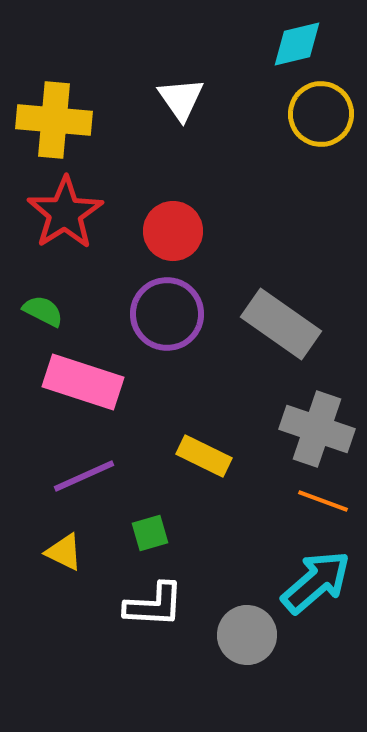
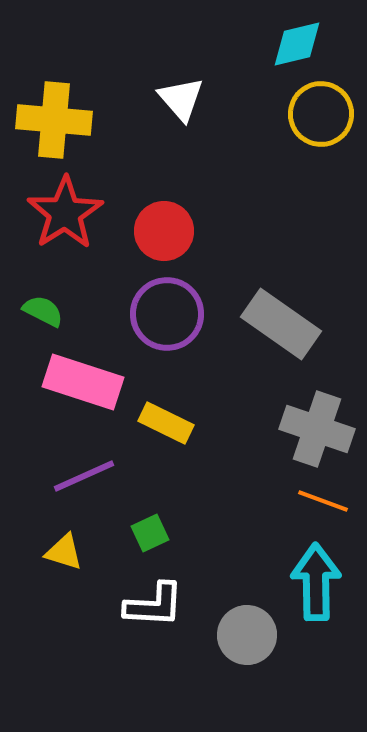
white triangle: rotated 6 degrees counterclockwise
red circle: moved 9 px left
yellow rectangle: moved 38 px left, 33 px up
green square: rotated 9 degrees counterclockwise
yellow triangle: rotated 9 degrees counterclockwise
cyan arrow: rotated 50 degrees counterclockwise
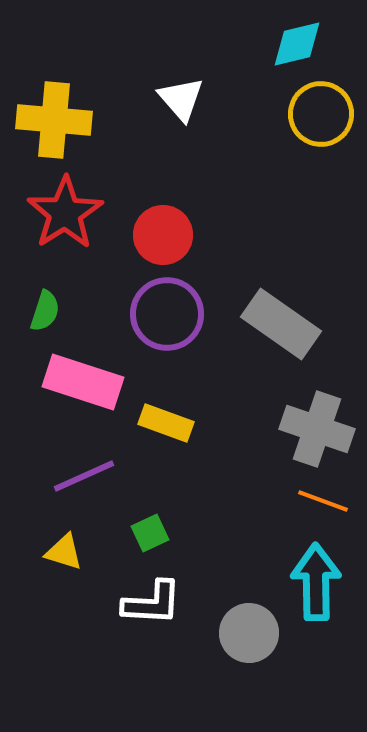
red circle: moved 1 px left, 4 px down
green semicircle: moved 2 px right; rotated 81 degrees clockwise
yellow rectangle: rotated 6 degrees counterclockwise
white L-shape: moved 2 px left, 2 px up
gray circle: moved 2 px right, 2 px up
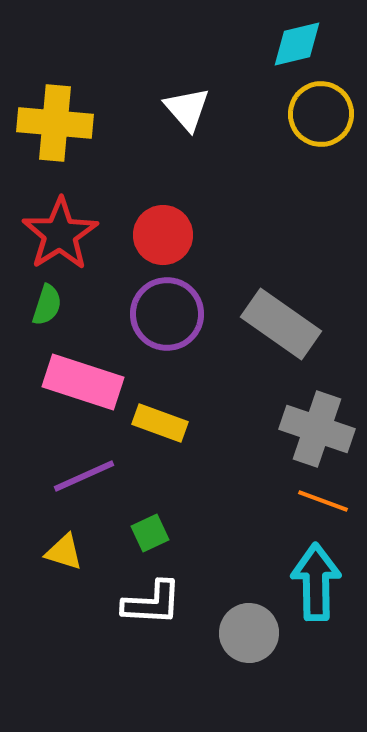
white triangle: moved 6 px right, 10 px down
yellow cross: moved 1 px right, 3 px down
red star: moved 5 px left, 21 px down
green semicircle: moved 2 px right, 6 px up
yellow rectangle: moved 6 px left
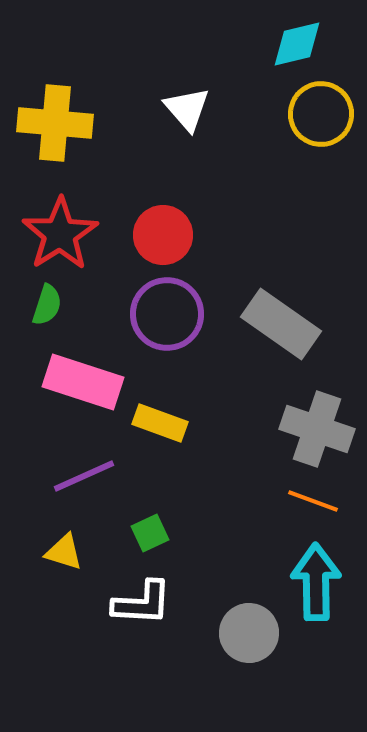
orange line: moved 10 px left
white L-shape: moved 10 px left
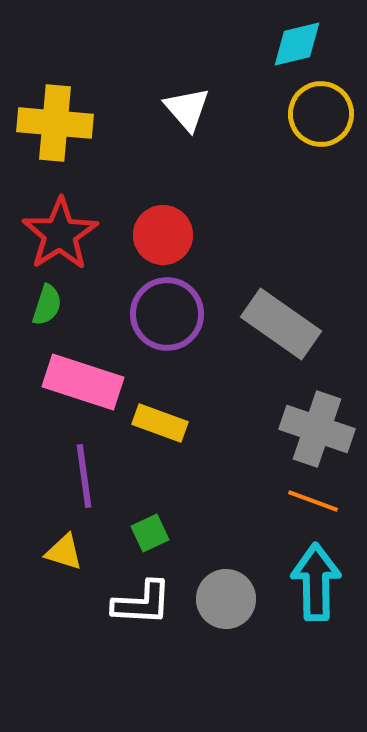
purple line: rotated 74 degrees counterclockwise
gray circle: moved 23 px left, 34 px up
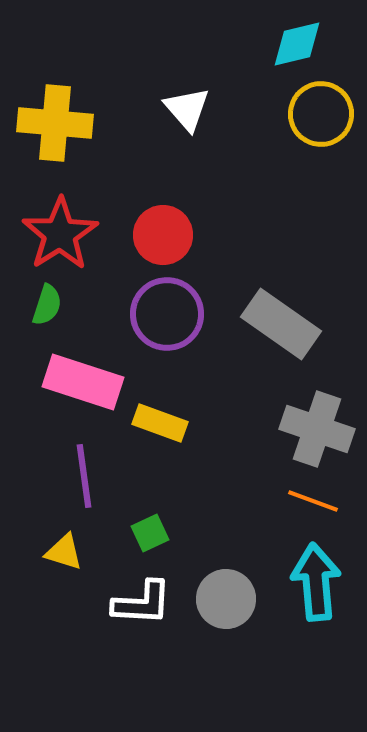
cyan arrow: rotated 4 degrees counterclockwise
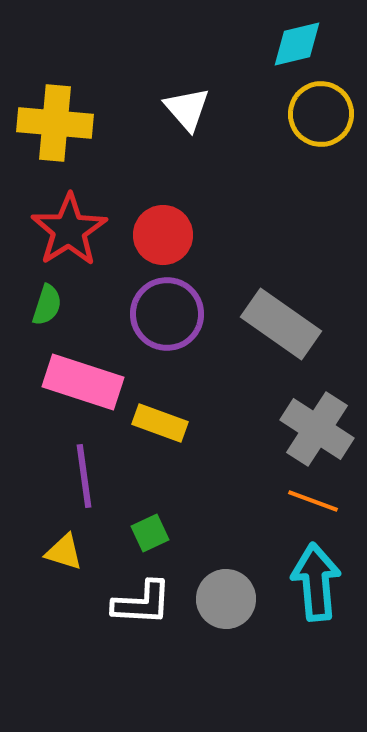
red star: moved 9 px right, 4 px up
gray cross: rotated 14 degrees clockwise
